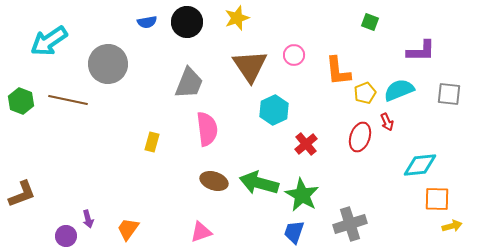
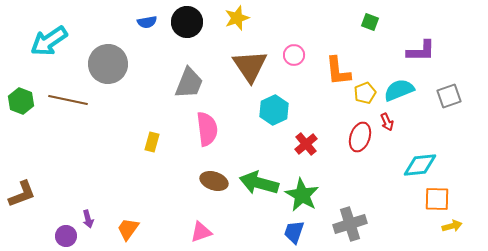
gray square: moved 2 px down; rotated 25 degrees counterclockwise
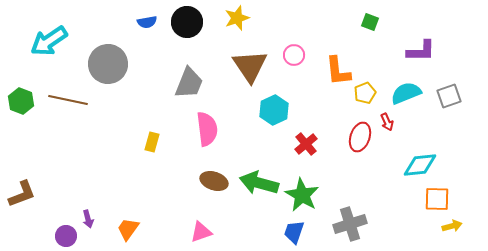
cyan semicircle: moved 7 px right, 3 px down
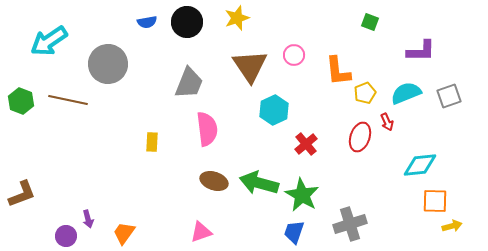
yellow rectangle: rotated 12 degrees counterclockwise
orange square: moved 2 px left, 2 px down
orange trapezoid: moved 4 px left, 4 px down
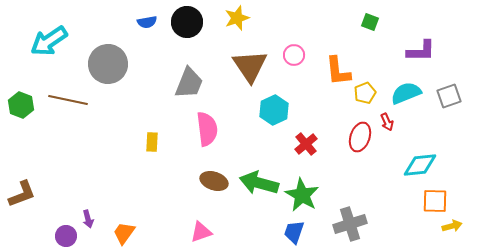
green hexagon: moved 4 px down
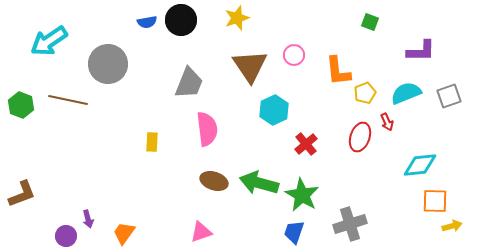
black circle: moved 6 px left, 2 px up
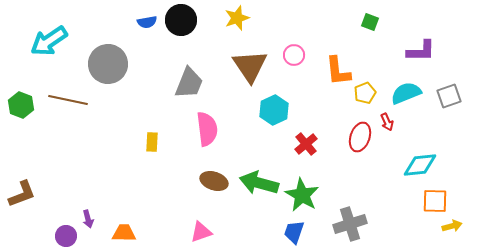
orange trapezoid: rotated 55 degrees clockwise
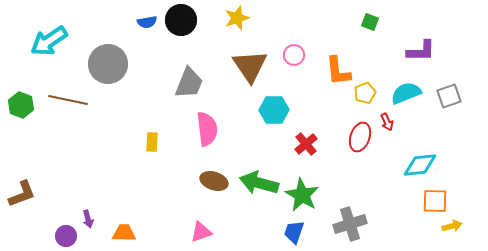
cyan hexagon: rotated 24 degrees clockwise
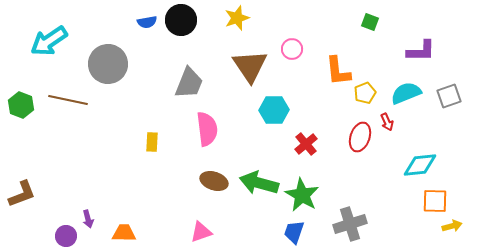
pink circle: moved 2 px left, 6 px up
